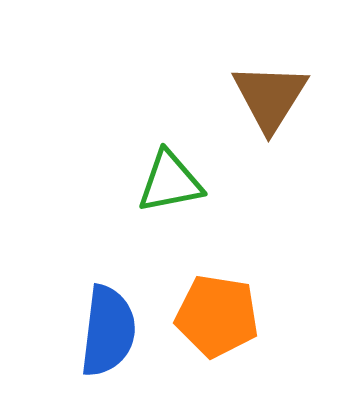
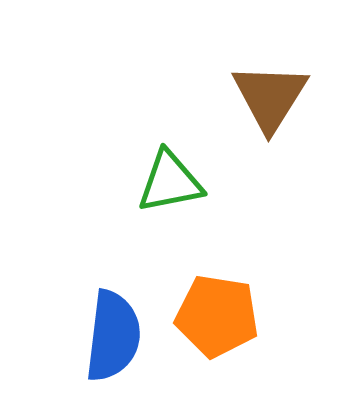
blue semicircle: moved 5 px right, 5 px down
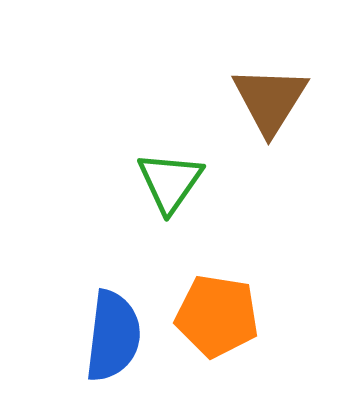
brown triangle: moved 3 px down
green triangle: rotated 44 degrees counterclockwise
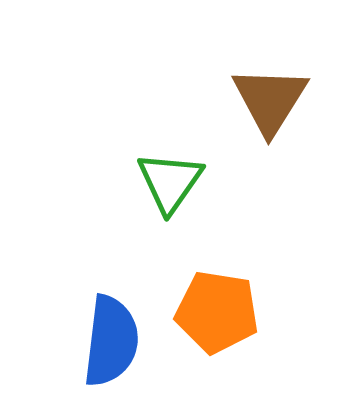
orange pentagon: moved 4 px up
blue semicircle: moved 2 px left, 5 px down
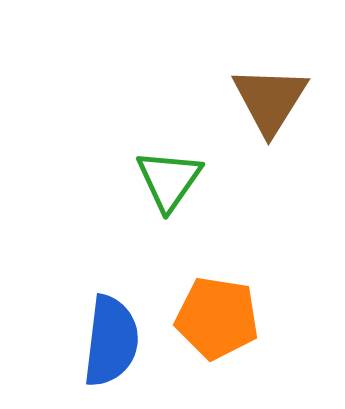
green triangle: moved 1 px left, 2 px up
orange pentagon: moved 6 px down
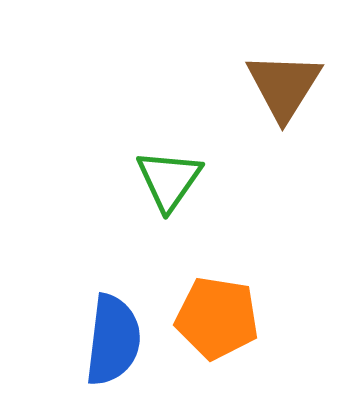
brown triangle: moved 14 px right, 14 px up
blue semicircle: moved 2 px right, 1 px up
